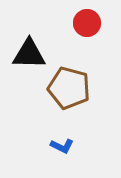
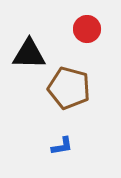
red circle: moved 6 px down
blue L-shape: rotated 35 degrees counterclockwise
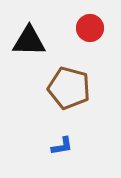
red circle: moved 3 px right, 1 px up
black triangle: moved 13 px up
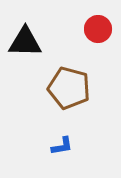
red circle: moved 8 px right, 1 px down
black triangle: moved 4 px left, 1 px down
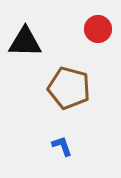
blue L-shape: rotated 100 degrees counterclockwise
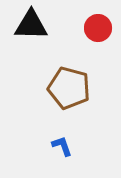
red circle: moved 1 px up
black triangle: moved 6 px right, 17 px up
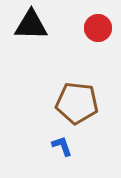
brown pentagon: moved 8 px right, 15 px down; rotated 9 degrees counterclockwise
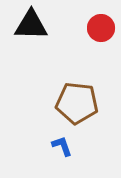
red circle: moved 3 px right
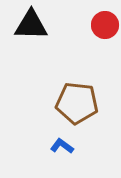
red circle: moved 4 px right, 3 px up
blue L-shape: rotated 35 degrees counterclockwise
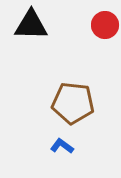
brown pentagon: moved 4 px left
